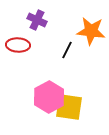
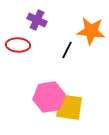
pink hexagon: rotated 20 degrees clockwise
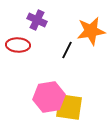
orange star: rotated 16 degrees counterclockwise
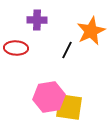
purple cross: rotated 24 degrees counterclockwise
orange star: rotated 16 degrees counterclockwise
red ellipse: moved 2 px left, 3 px down
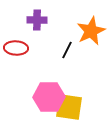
pink hexagon: rotated 8 degrees clockwise
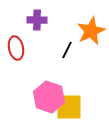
red ellipse: rotated 75 degrees clockwise
pink hexagon: rotated 20 degrees clockwise
yellow square: rotated 8 degrees counterclockwise
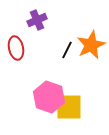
purple cross: rotated 24 degrees counterclockwise
orange star: moved 14 px down
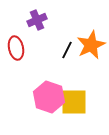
yellow square: moved 5 px right, 5 px up
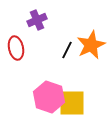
yellow square: moved 2 px left, 1 px down
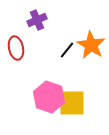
orange star: rotated 16 degrees counterclockwise
black line: rotated 12 degrees clockwise
